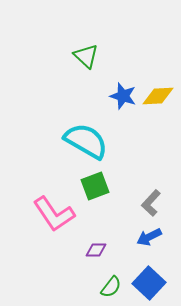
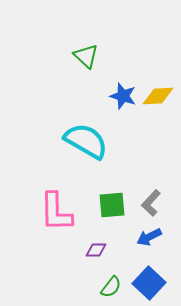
green square: moved 17 px right, 19 px down; rotated 16 degrees clockwise
pink L-shape: moved 2 px right, 2 px up; rotated 33 degrees clockwise
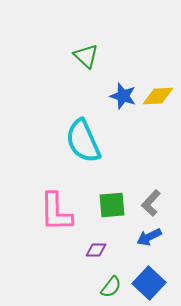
cyan semicircle: moved 3 px left; rotated 144 degrees counterclockwise
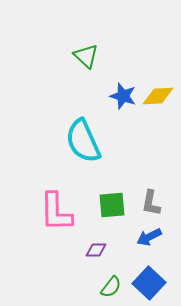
gray L-shape: rotated 32 degrees counterclockwise
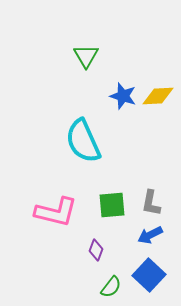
green triangle: rotated 16 degrees clockwise
pink L-shape: rotated 75 degrees counterclockwise
blue arrow: moved 1 px right, 2 px up
purple diamond: rotated 70 degrees counterclockwise
blue square: moved 8 px up
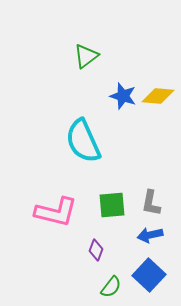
green triangle: rotated 24 degrees clockwise
yellow diamond: rotated 8 degrees clockwise
blue arrow: rotated 15 degrees clockwise
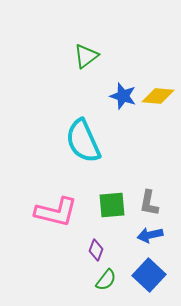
gray L-shape: moved 2 px left
green semicircle: moved 5 px left, 7 px up
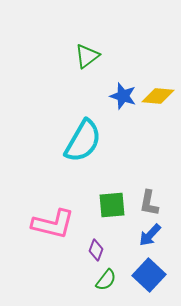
green triangle: moved 1 px right
cyan semicircle: rotated 126 degrees counterclockwise
pink L-shape: moved 3 px left, 12 px down
blue arrow: rotated 35 degrees counterclockwise
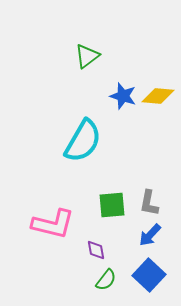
purple diamond: rotated 30 degrees counterclockwise
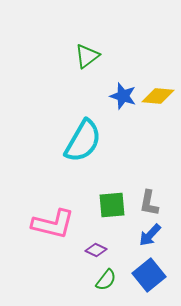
purple diamond: rotated 55 degrees counterclockwise
blue square: rotated 8 degrees clockwise
